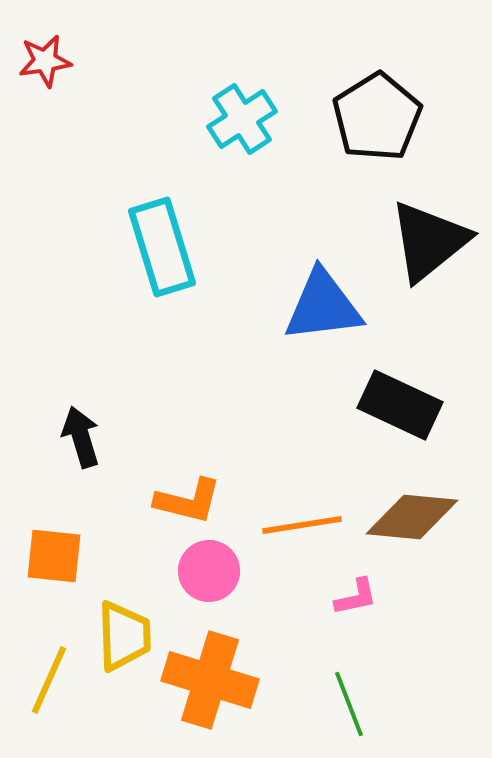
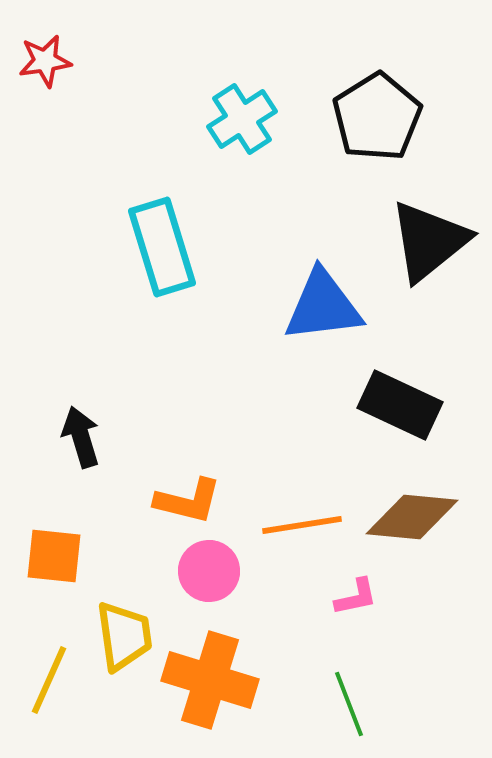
yellow trapezoid: rotated 6 degrees counterclockwise
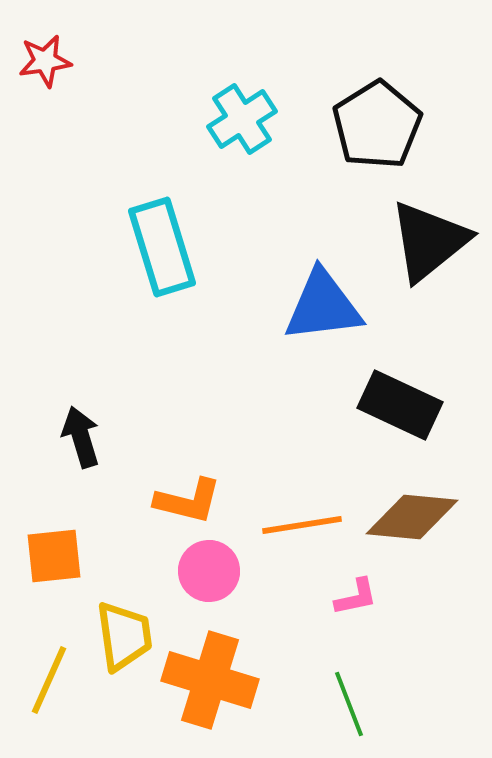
black pentagon: moved 8 px down
orange square: rotated 12 degrees counterclockwise
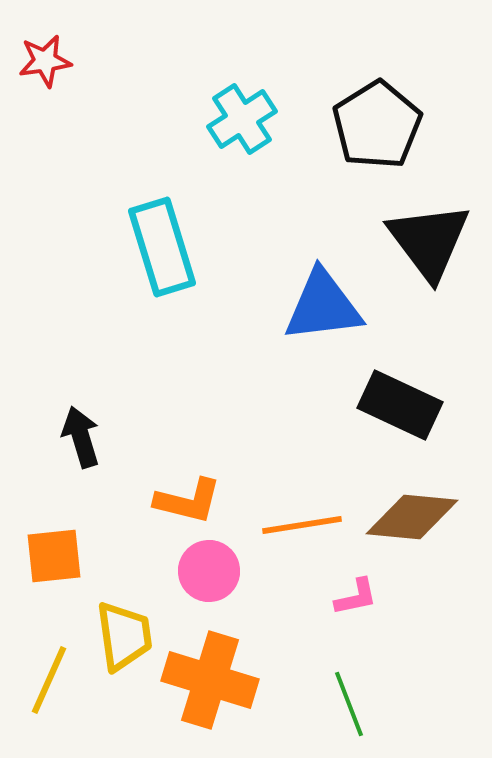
black triangle: rotated 28 degrees counterclockwise
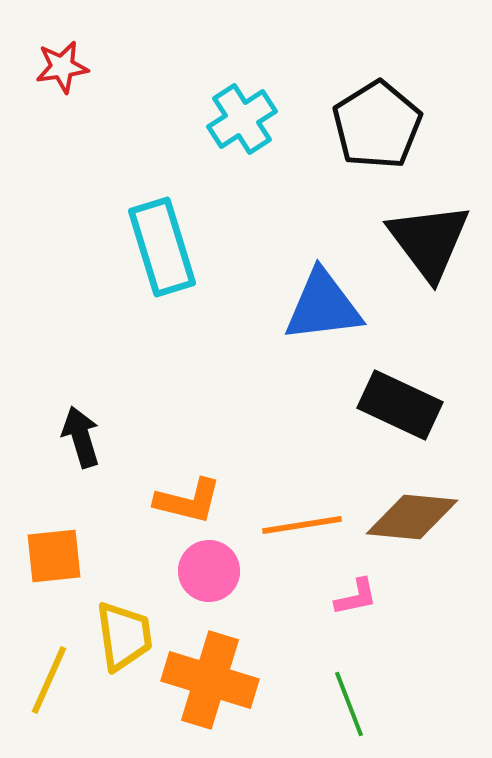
red star: moved 17 px right, 6 px down
